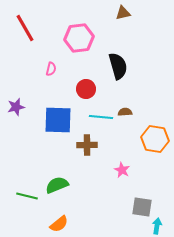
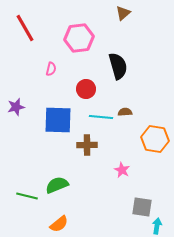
brown triangle: rotated 28 degrees counterclockwise
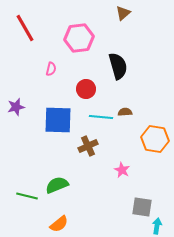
brown cross: moved 1 px right, 1 px down; rotated 24 degrees counterclockwise
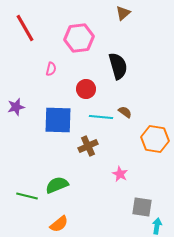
brown semicircle: rotated 40 degrees clockwise
pink star: moved 2 px left, 4 px down
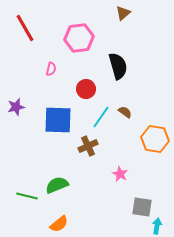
cyan line: rotated 60 degrees counterclockwise
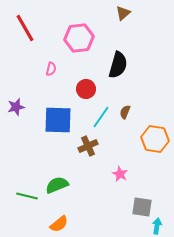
black semicircle: moved 1 px up; rotated 32 degrees clockwise
brown semicircle: rotated 104 degrees counterclockwise
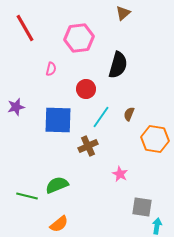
brown semicircle: moved 4 px right, 2 px down
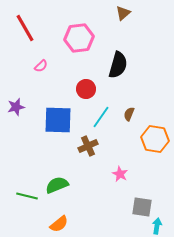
pink semicircle: moved 10 px left, 3 px up; rotated 32 degrees clockwise
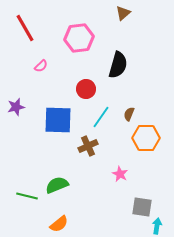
orange hexagon: moved 9 px left, 1 px up; rotated 8 degrees counterclockwise
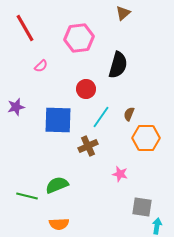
pink star: rotated 14 degrees counterclockwise
orange semicircle: rotated 36 degrees clockwise
